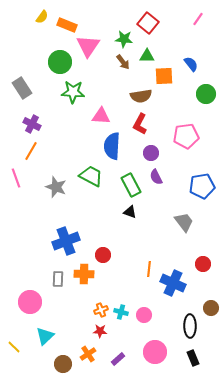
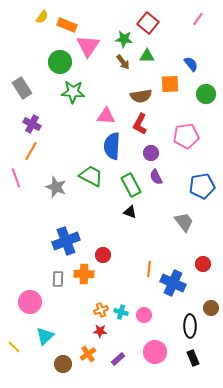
orange square at (164, 76): moved 6 px right, 8 px down
pink triangle at (101, 116): moved 5 px right
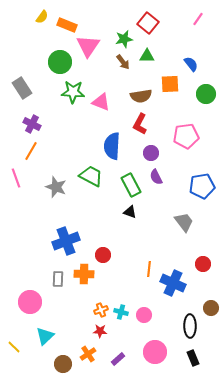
green star at (124, 39): rotated 18 degrees counterclockwise
pink triangle at (106, 116): moved 5 px left, 14 px up; rotated 18 degrees clockwise
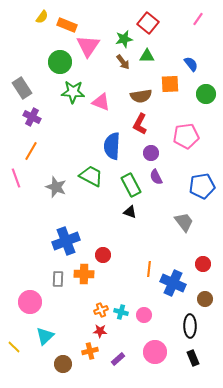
purple cross at (32, 124): moved 7 px up
brown circle at (211, 308): moved 6 px left, 9 px up
orange cross at (88, 354): moved 2 px right, 3 px up; rotated 21 degrees clockwise
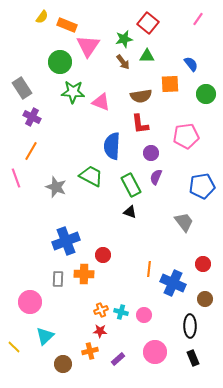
red L-shape at (140, 124): rotated 35 degrees counterclockwise
purple semicircle at (156, 177): rotated 49 degrees clockwise
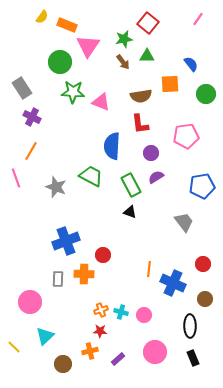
purple semicircle at (156, 177): rotated 35 degrees clockwise
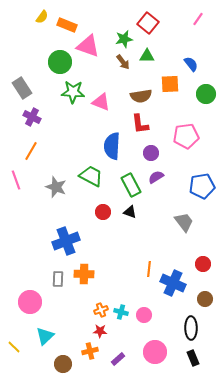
pink triangle at (88, 46): rotated 45 degrees counterclockwise
pink line at (16, 178): moved 2 px down
red circle at (103, 255): moved 43 px up
black ellipse at (190, 326): moved 1 px right, 2 px down
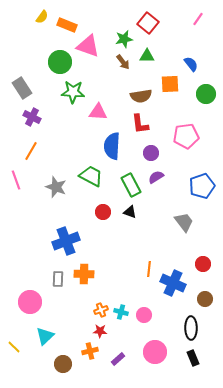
pink triangle at (101, 102): moved 3 px left, 10 px down; rotated 18 degrees counterclockwise
blue pentagon at (202, 186): rotated 10 degrees counterclockwise
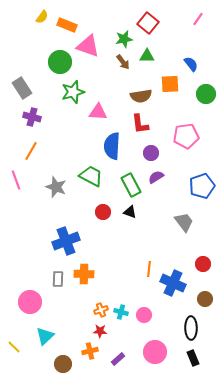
green star at (73, 92): rotated 20 degrees counterclockwise
purple cross at (32, 117): rotated 12 degrees counterclockwise
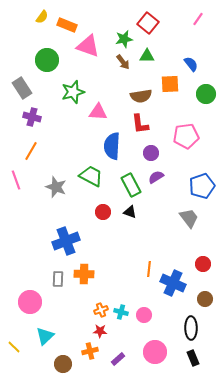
green circle at (60, 62): moved 13 px left, 2 px up
gray trapezoid at (184, 222): moved 5 px right, 4 px up
